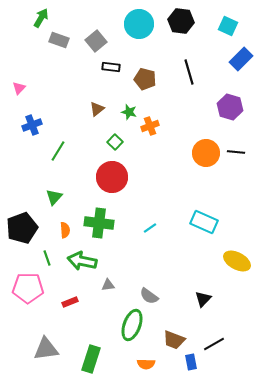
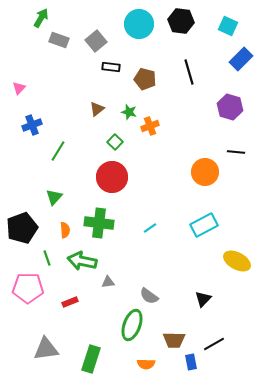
orange circle at (206, 153): moved 1 px left, 19 px down
cyan rectangle at (204, 222): moved 3 px down; rotated 52 degrees counterclockwise
gray triangle at (108, 285): moved 3 px up
brown trapezoid at (174, 340): rotated 20 degrees counterclockwise
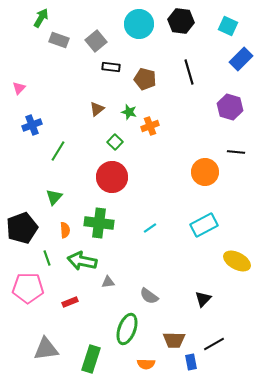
green ellipse at (132, 325): moved 5 px left, 4 px down
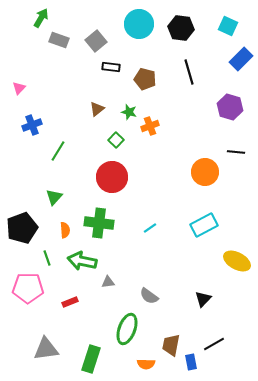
black hexagon at (181, 21): moved 7 px down
green square at (115, 142): moved 1 px right, 2 px up
brown trapezoid at (174, 340): moved 3 px left, 5 px down; rotated 100 degrees clockwise
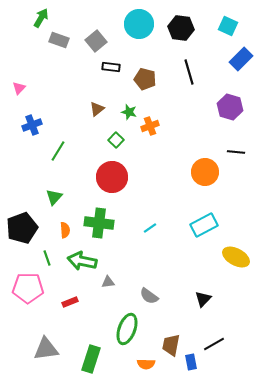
yellow ellipse at (237, 261): moved 1 px left, 4 px up
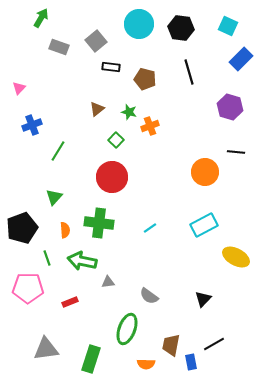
gray rectangle at (59, 40): moved 7 px down
